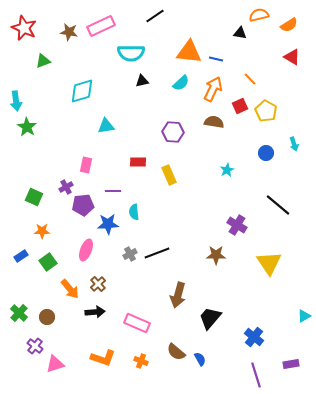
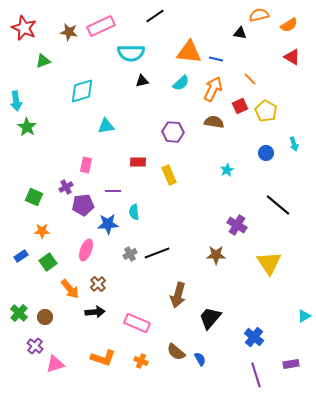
brown circle at (47, 317): moved 2 px left
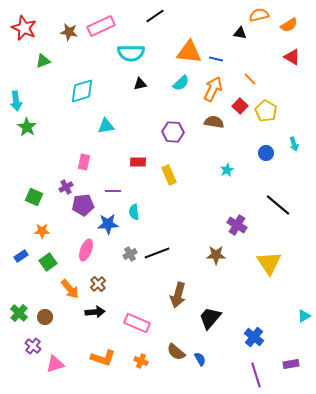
black triangle at (142, 81): moved 2 px left, 3 px down
red square at (240, 106): rotated 21 degrees counterclockwise
pink rectangle at (86, 165): moved 2 px left, 3 px up
purple cross at (35, 346): moved 2 px left
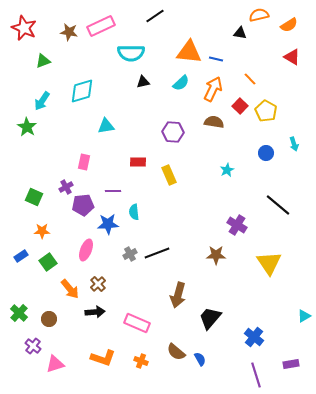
black triangle at (140, 84): moved 3 px right, 2 px up
cyan arrow at (16, 101): moved 26 px right; rotated 42 degrees clockwise
brown circle at (45, 317): moved 4 px right, 2 px down
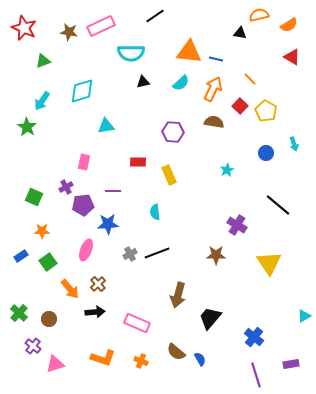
cyan semicircle at (134, 212): moved 21 px right
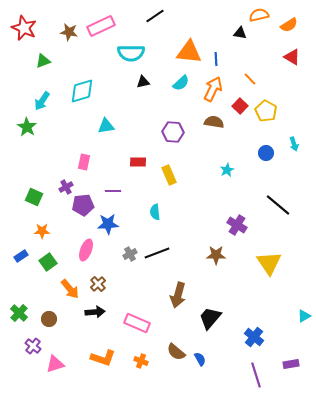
blue line at (216, 59): rotated 72 degrees clockwise
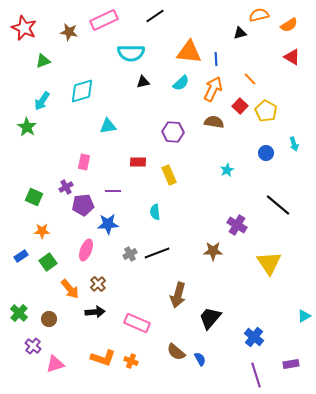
pink rectangle at (101, 26): moved 3 px right, 6 px up
black triangle at (240, 33): rotated 24 degrees counterclockwise
cyan triangle at (106, 126): moved 2 px right
brown star at (216, 255): moved 3 px left, 4 px up
orange cross at (141, 361): moved 10 px left
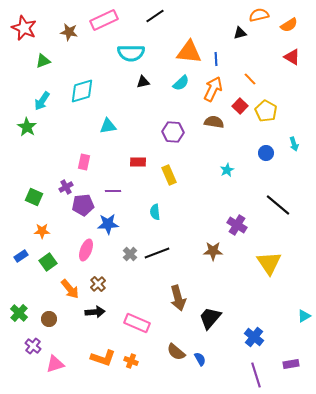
gray cross at (130, 254): rotated 16 degrees counterclockwise
brown arrow at (178, 295): moved 3 px down; rotated 30 degrees counterclockwise
